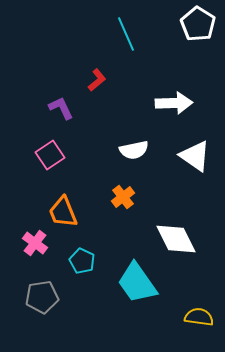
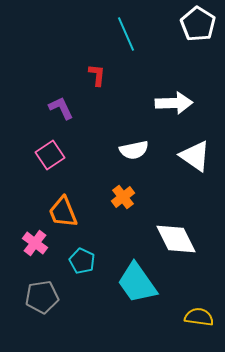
red L-shape: moved 5 px up; rotated 45 degrees counterclockwise
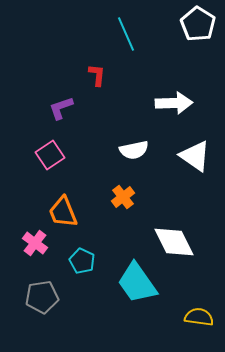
purple L-shape: rotated 84 degrees counterclockwise
white diamond: moved 2 px left, 3 px down
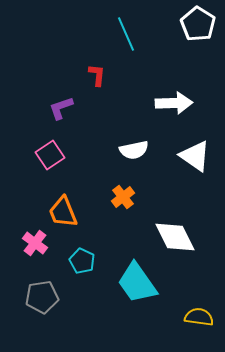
white diamond: moved 1 px right, 5 px up
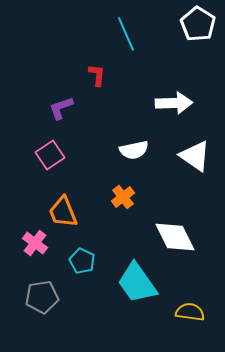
yellow semicircle: moved 9 px left, 5 px up
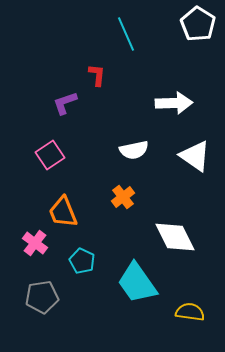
purple L-shape: moved 4 px right, 5 px up
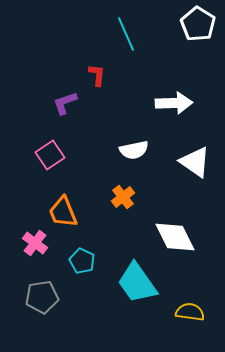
white triangle: moved 6 px down
